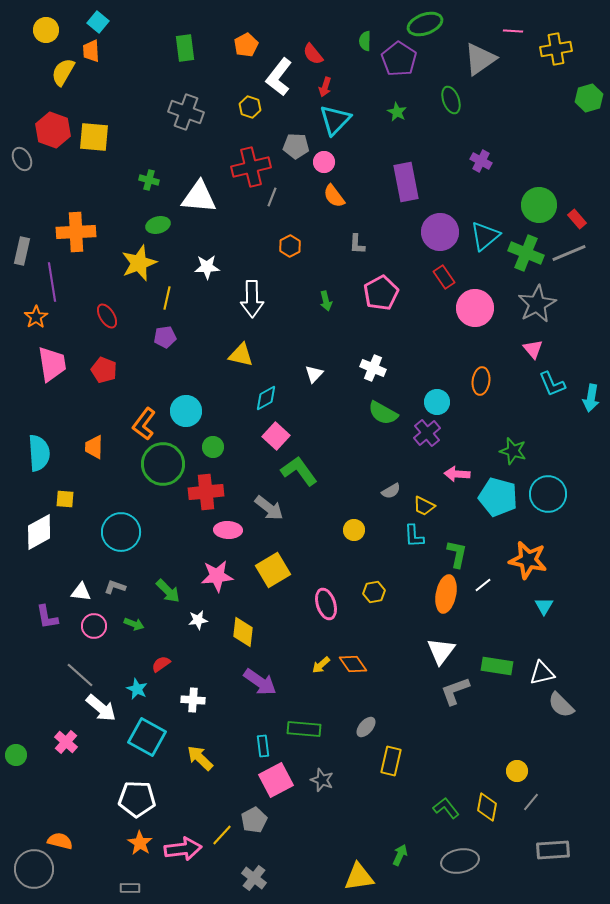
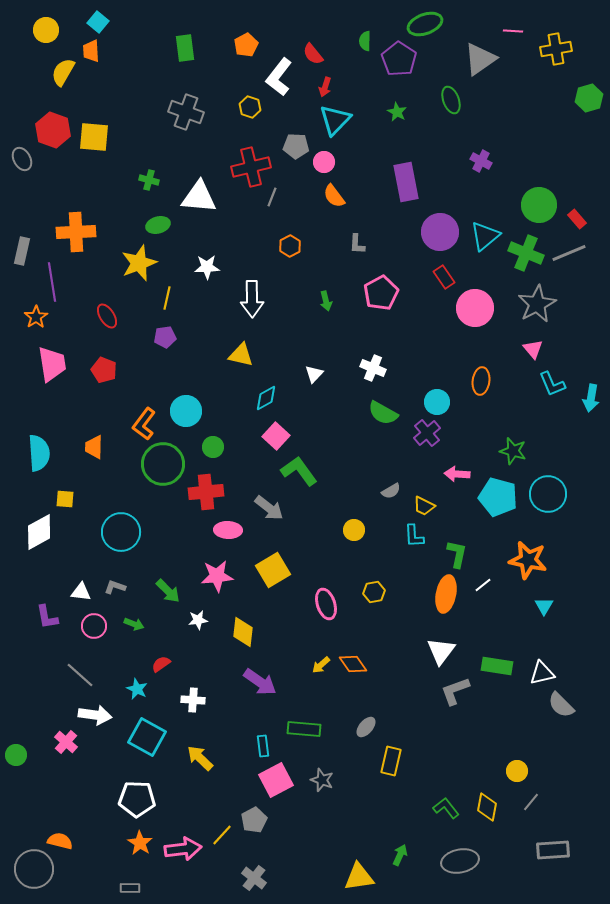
white arrow at (101, 708): moved 6 px left, 7 px down; rotated 32 degrees counterclockwise
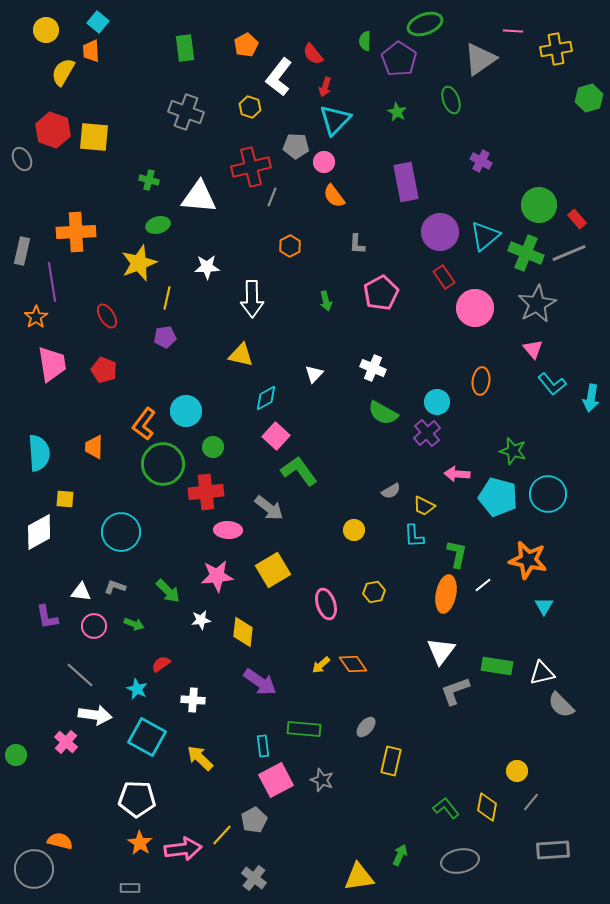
cyan L-shape at (552, 384): rotated 16 degrees counterclockwise
white star at (198, 620): moved 3 px right
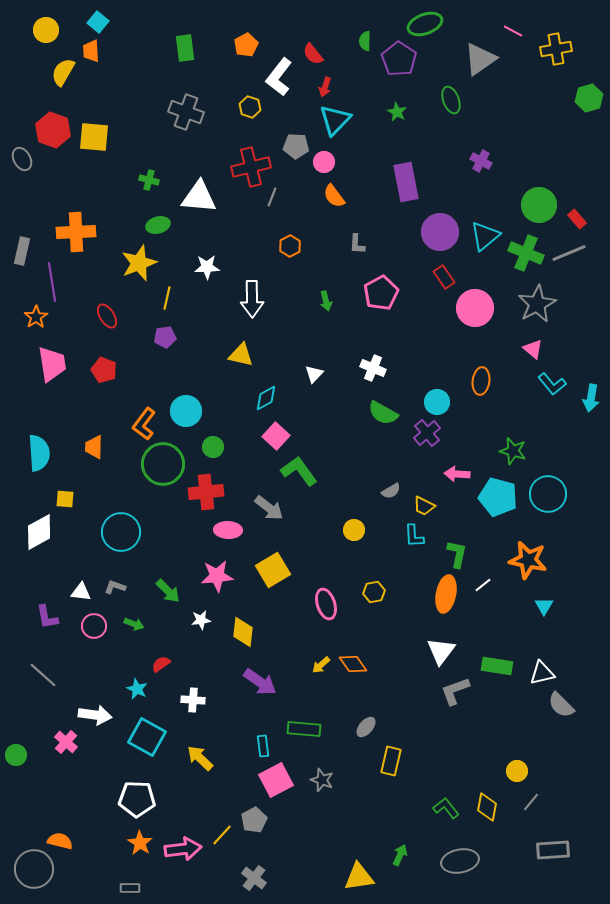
pink line at (513, 31): rotated 24 degrees clockwise
pink triangle at (533, 349): rotated 10 degrees counterclockwise
gray line at (80, 675): moved 37 px left
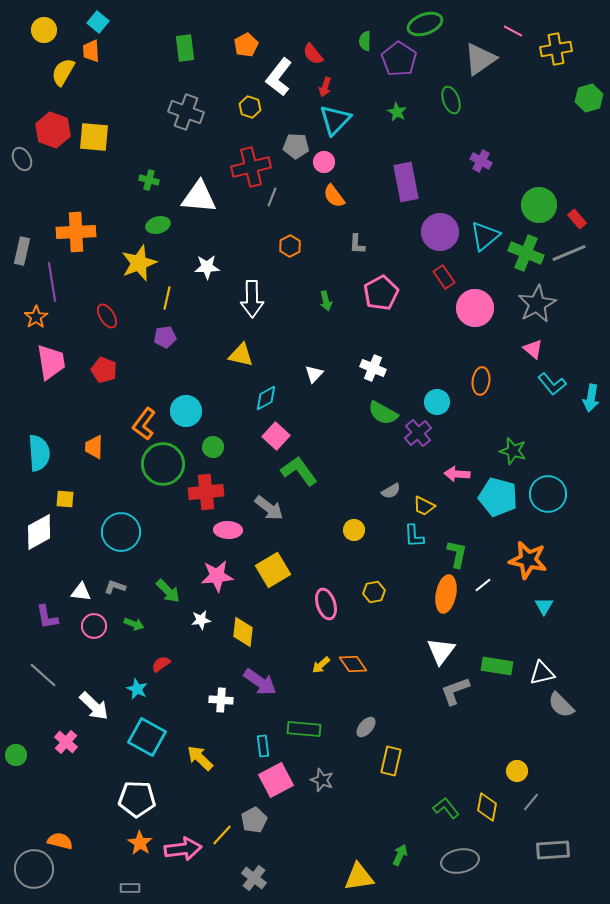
yellow circle at (46, 30): moved 2 px left
pink trapezoid at (52, 364): moved 1 px left, 2 px up
purple cross at (427, 433): moved 9 px left
white cross at (193, 700): moved 28 px right
white arrow at (95, 715): moved 1 px left, 9 px up; rotated 36 degrees clockwise
